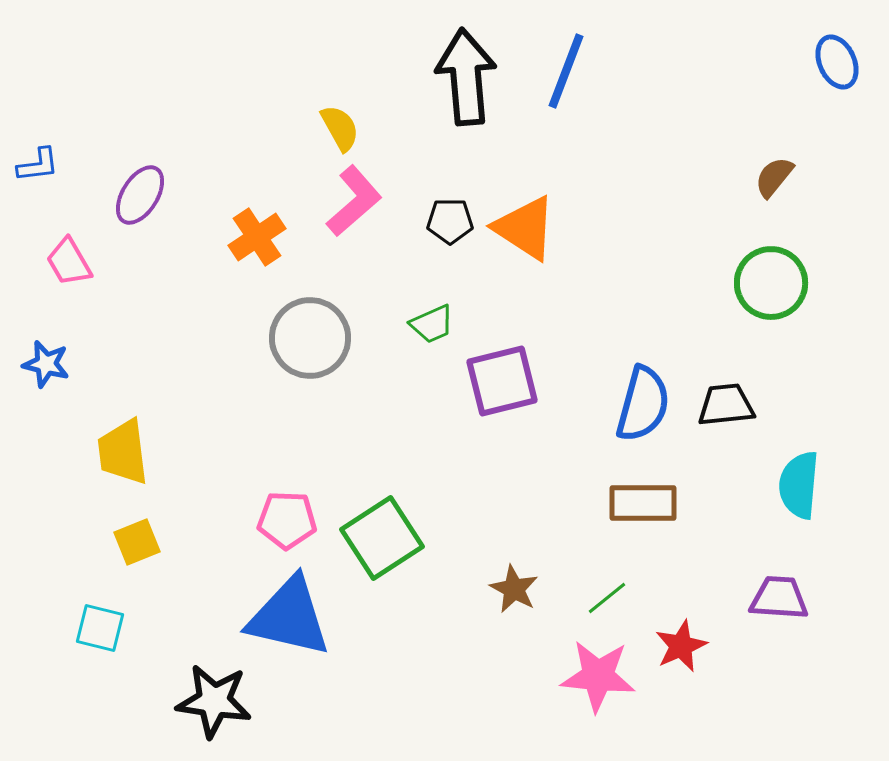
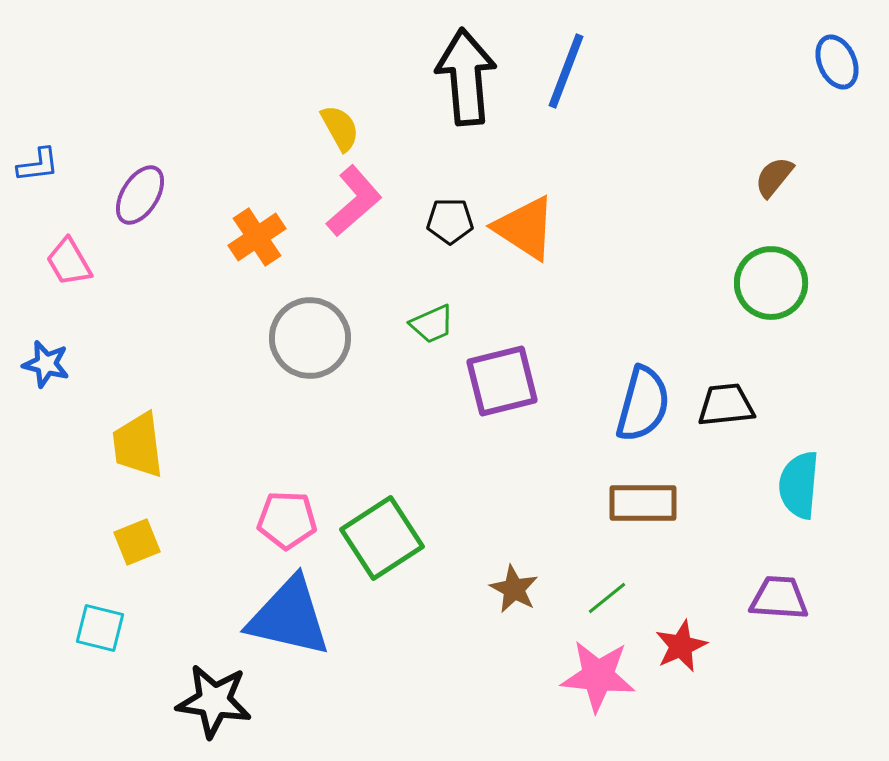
yellow trapezoid: moved 15 px right, 7 px up
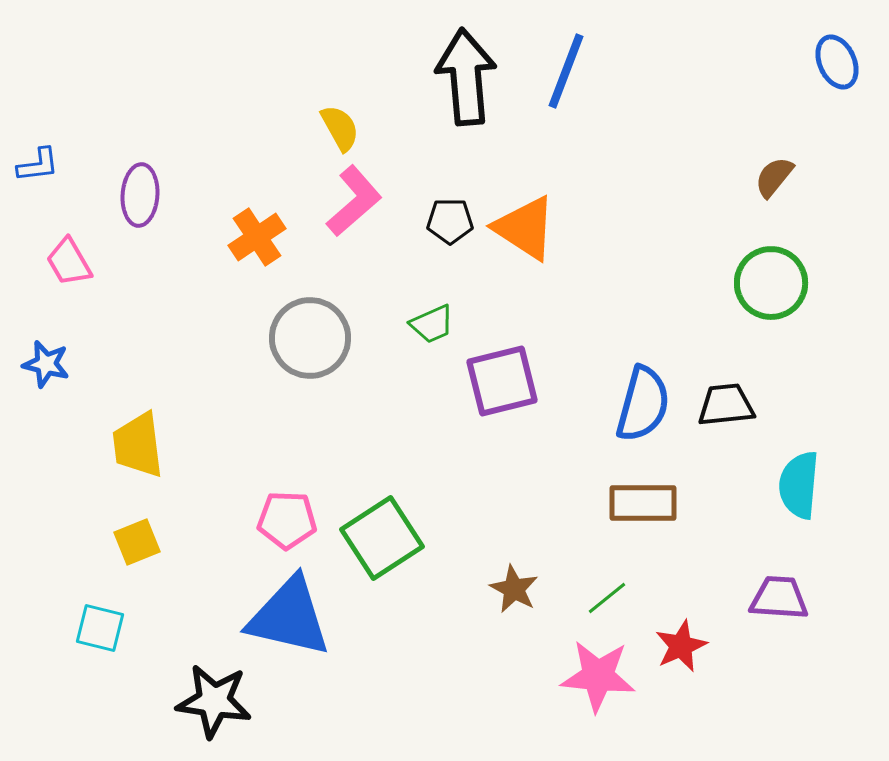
purple ellipse: rotated 28 degrees counterclockwise
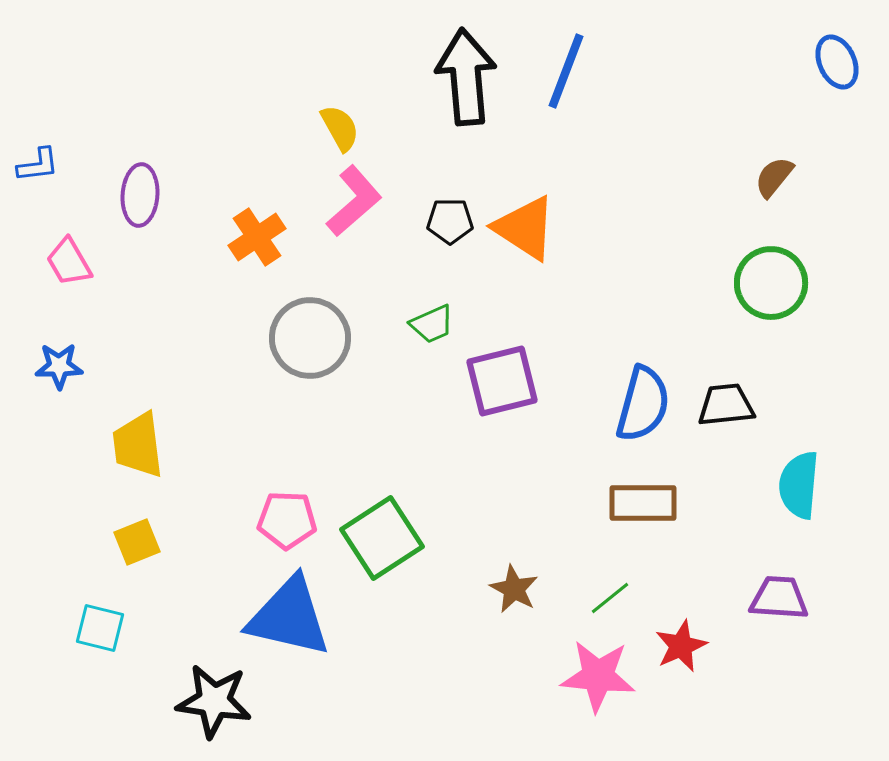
blue star: moved 13 px right, 2 px down; rotated 15 degrees counterclockwise
green line: moved 3 px right
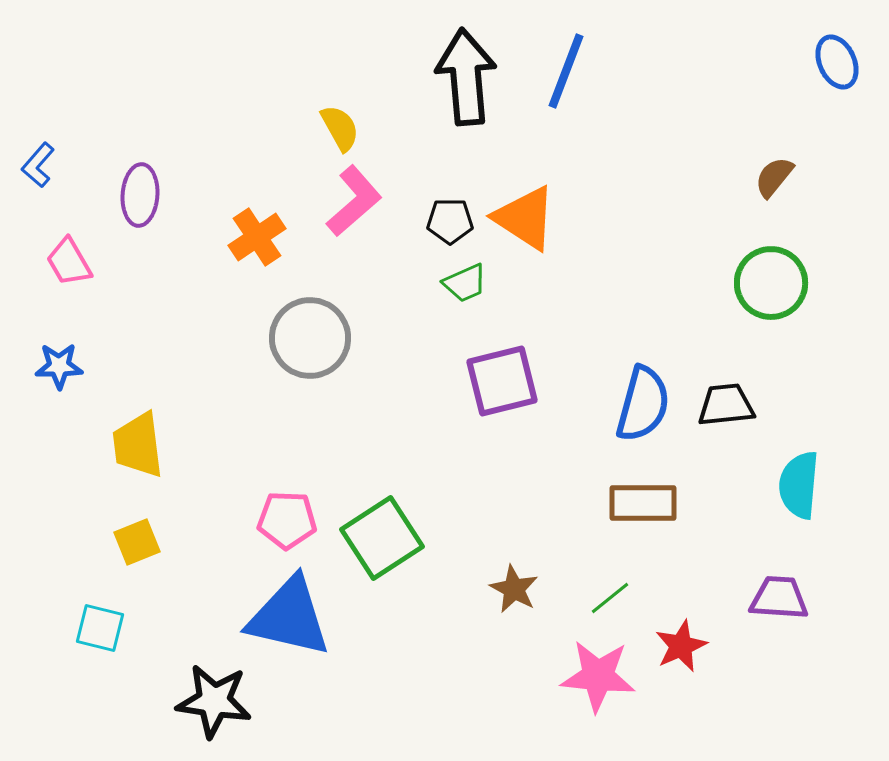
blue L-shape: rotated 138 degrees clockwise
orange triangle: moved 10 px up
green trapezoid: moved 33 px right, 41 px up
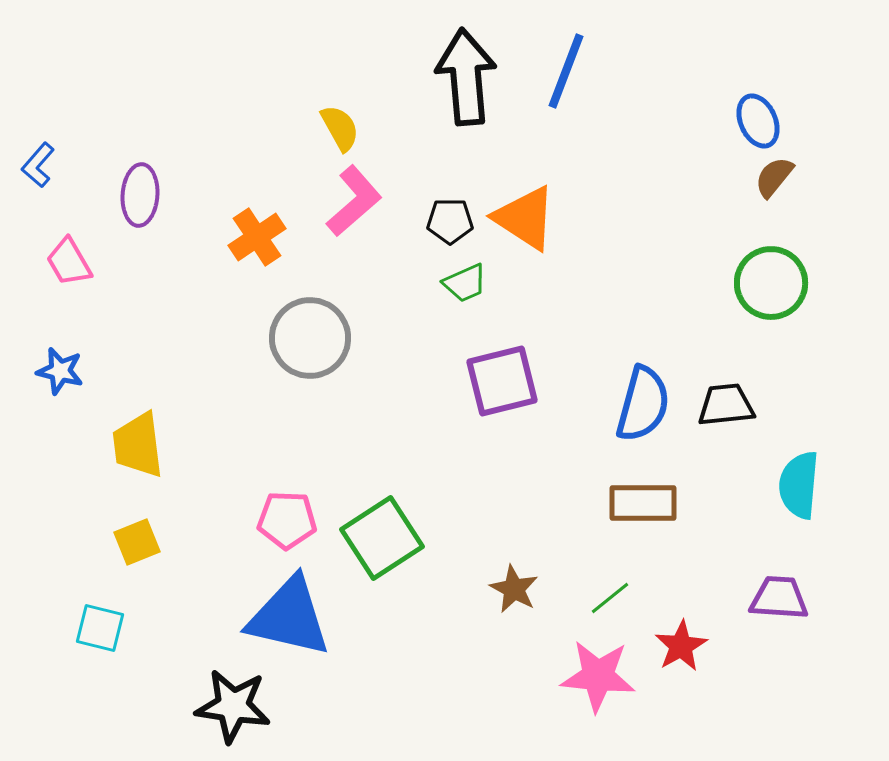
blue ellipse: moved 79 px left, 59 px down
blue star: moved 1 px right, 5 px down; rotated 15 degrees clockwise
red star: rotated 6 degrees counterclockwise
black star: moved 19 px right, 5 px down
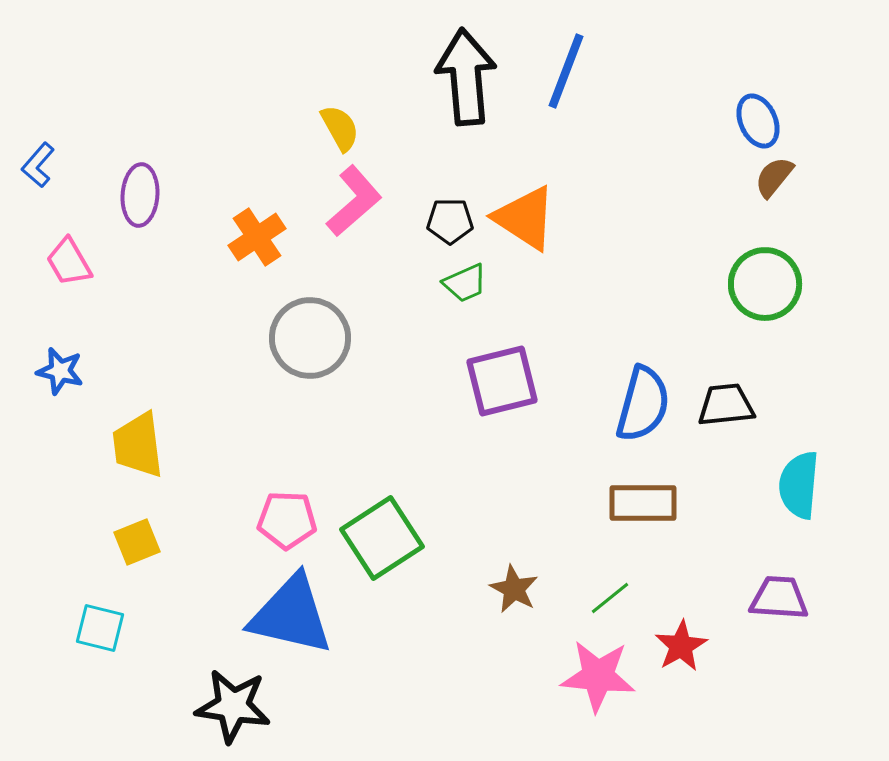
green circle: moved 6 px left, 1 px down
blue triangle: moved 2 px right, 2 px up
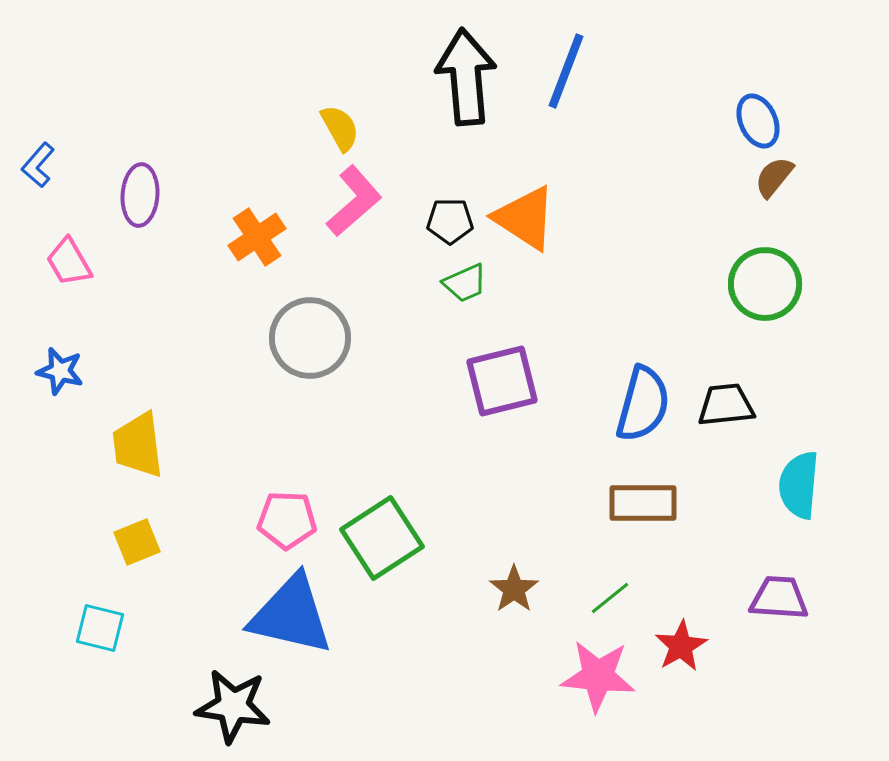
brown star: rotated 9 degrees clockwise
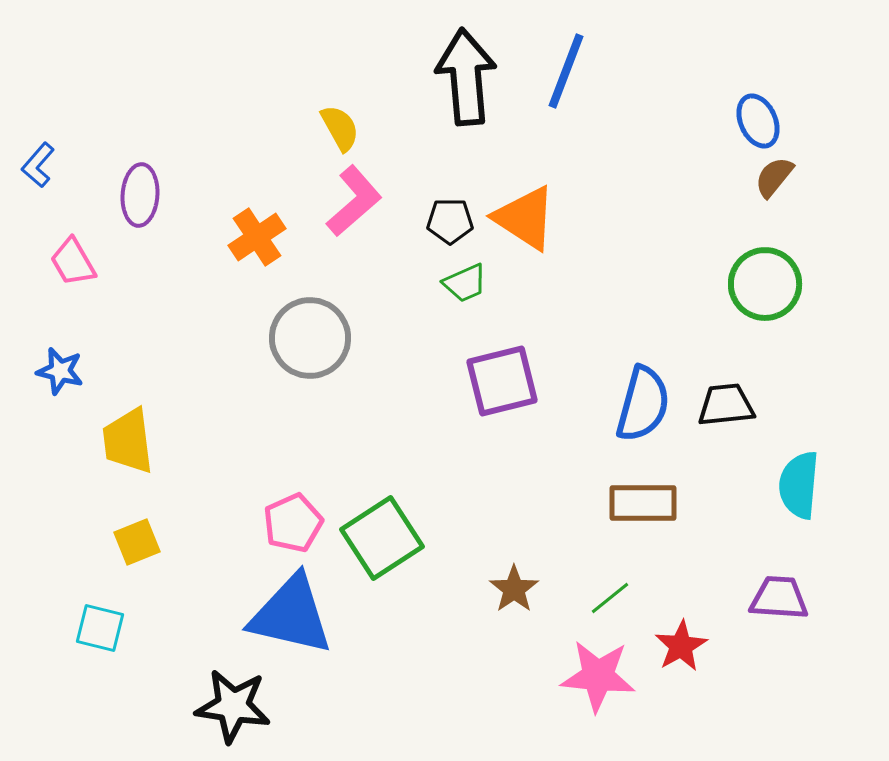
pink trapezoid: moved 4 px right
yellow trapezoid: moved 10 px left, 4 px up
pink pentagon: moved 6 px right, 3 px down; rotated 26 degrees counterclockwise
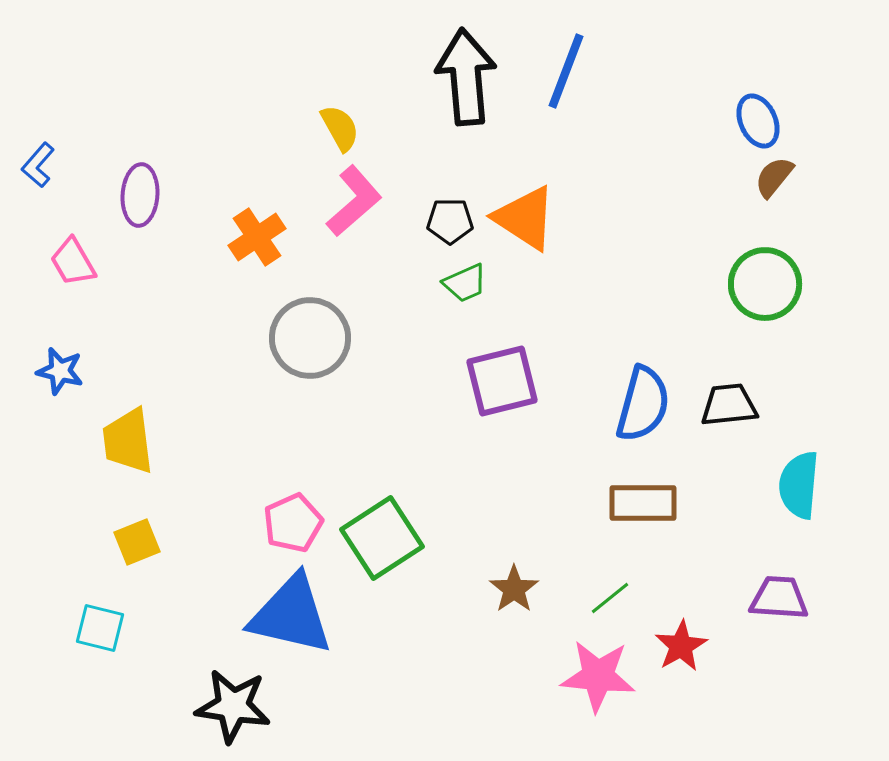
black trapezoid: moved 3 px right
